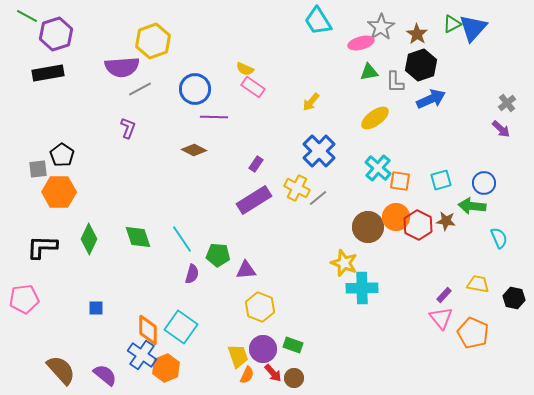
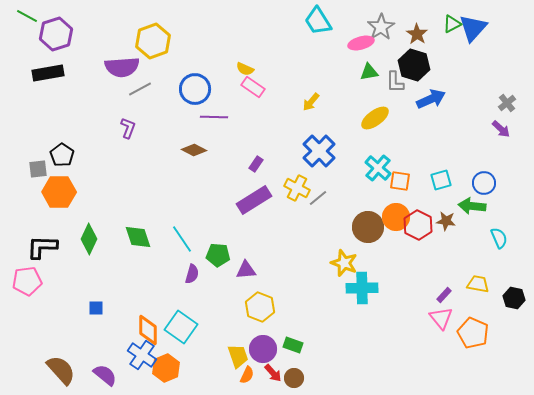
black hexagon at (421, 65): moved 7 px left; rotated 24 degrees counterclockwise
pink pentagon at (24, 299): moved 3 px right, 18 px up
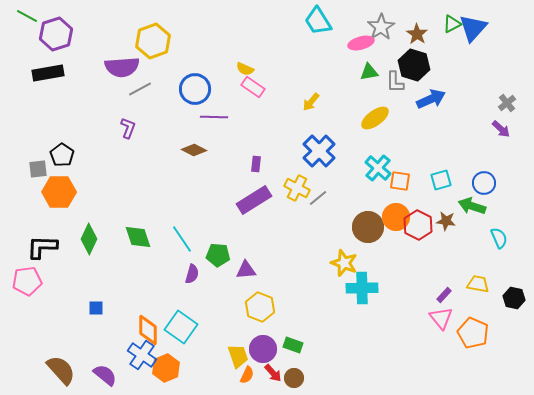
purple rectangle at (256, 164): rotated 28 degrees counterclockwise
green arrow at (472, 206): rotated 12 degrees clockwise
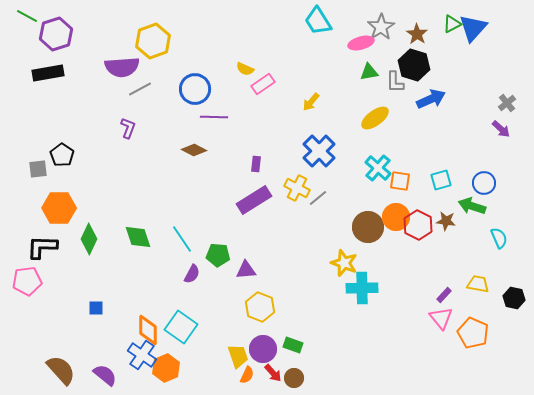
pink rectangle at (253, 87): moved 10 px right, 3 px up; rotated 70 degrees counterclockwise
orange hexagon at (59, 192): moved 16 px down
purple semicircle at (192, 274): rotated 12 degrees clockwise
